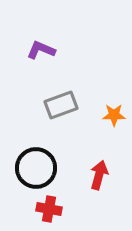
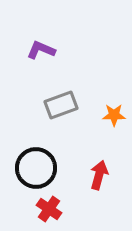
red cross: rotated 25 degrees clockwise
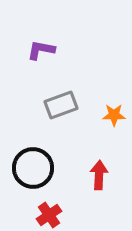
purple L-shape: rotated 12 degrees counterclockwise
black circle: moved 3 px left
red arrow: rotated 12 degrees counterclockwise
red cross: moved 6 px down; rotated 20 degrees clockwise
